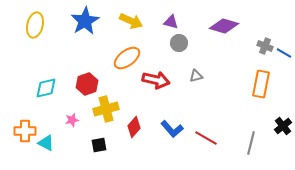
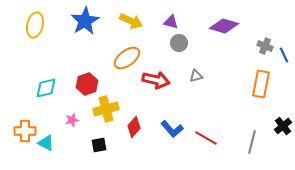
blue line: moved 2 px down; rotated 35 degrees clockwise
gray line: moved 1 px right, 1 px up
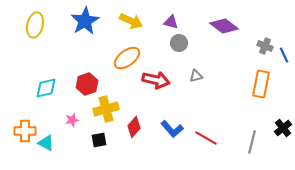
purple diamond: rotated 20 degrees clockwise
black cross: moved 2 px down
black square: moved 5 px up
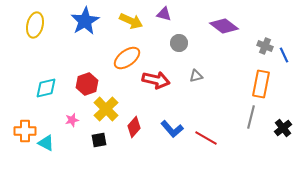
purple triangle: moved 7 px left, 8 px up
yellow cross: rotated 30 degrees counterclockwise
gray line: moved 1 px left, 25 px up
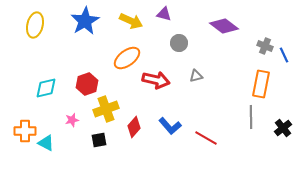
yellow cross: rotated 25 degrees clockwise
gray line: rotated 15 degrees counterclockwise
blue L-shape: moved 2 px left, 3 px up
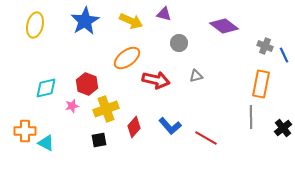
red hexagon: rotated 20 degrees counterclockwise
pink star: moved 14 px up
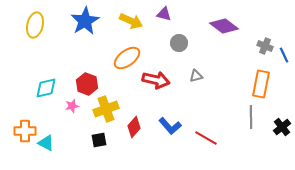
black cross: moved 1 px left, 1 px up
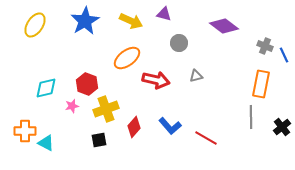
yellow ellipse: rotated 20 degrees clockwise
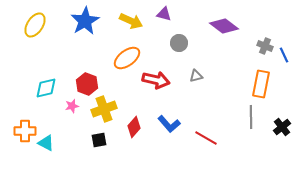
yellow cross: moved 2 px left
blue L-shape: moved 1 px left, 2 px up
